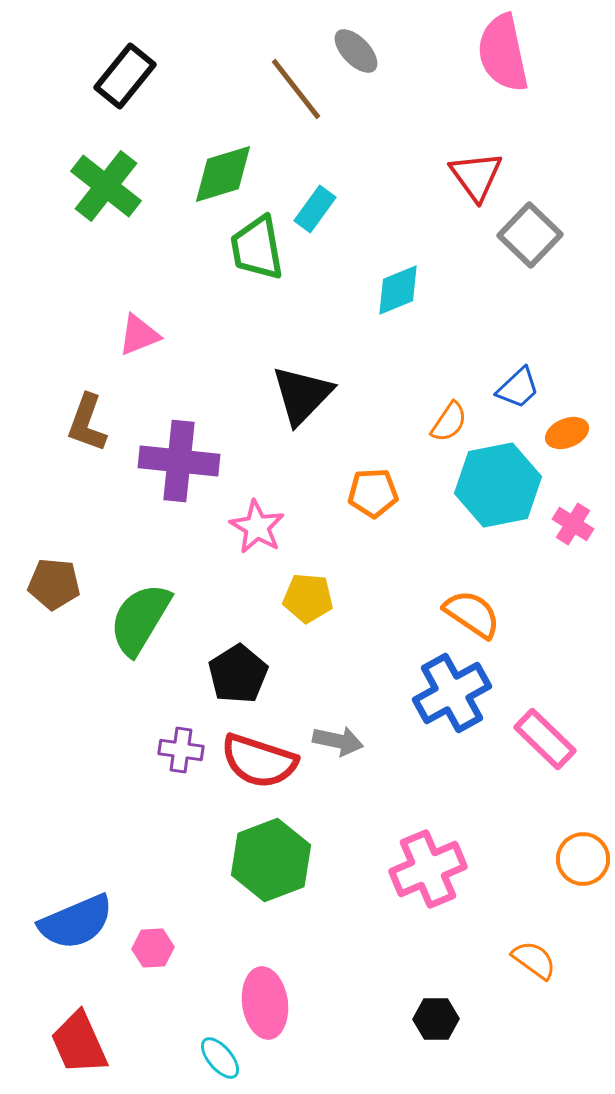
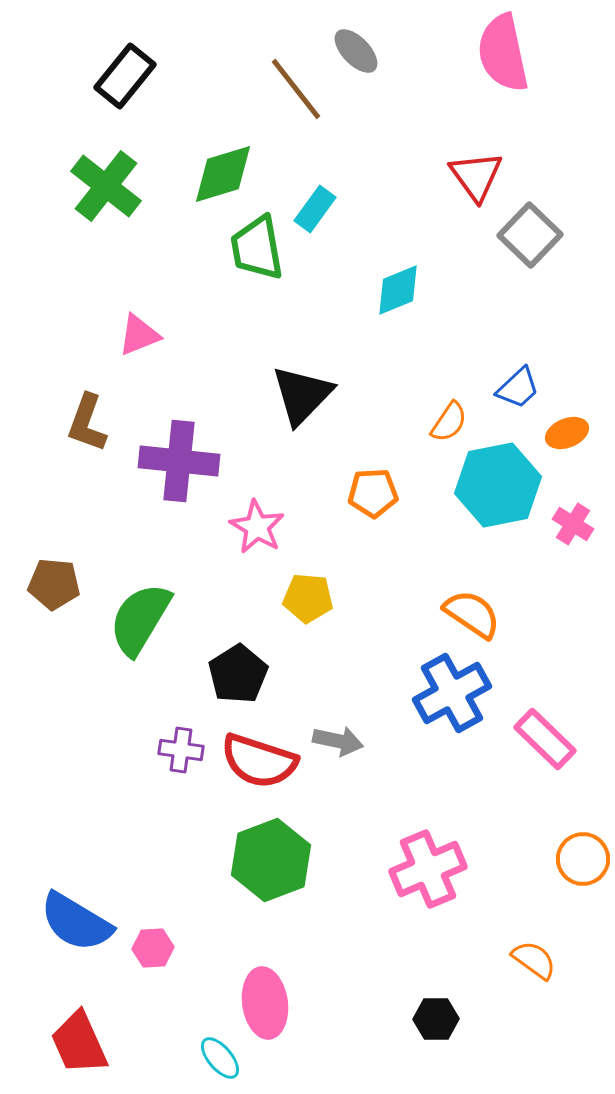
blue semicircle at (76, 922): rotated 54 degrees clockwise
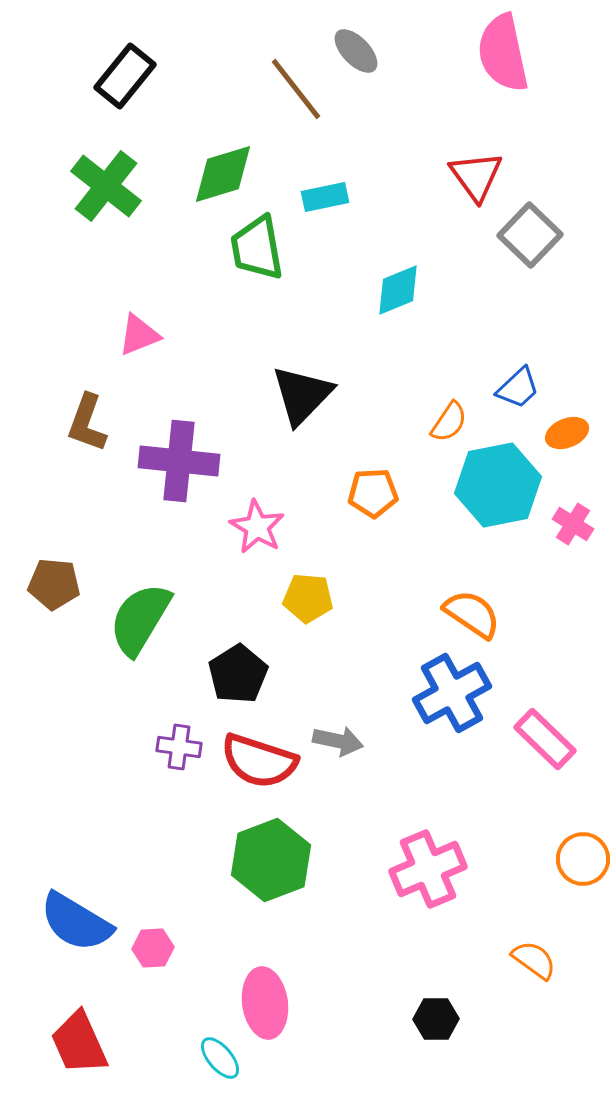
cyan rectangle at (315, 209): moved 10 px right, 12 px up; rotated 42 degrees clockwise
purple cross at (181, 750): moved 2 px left, 3 px up
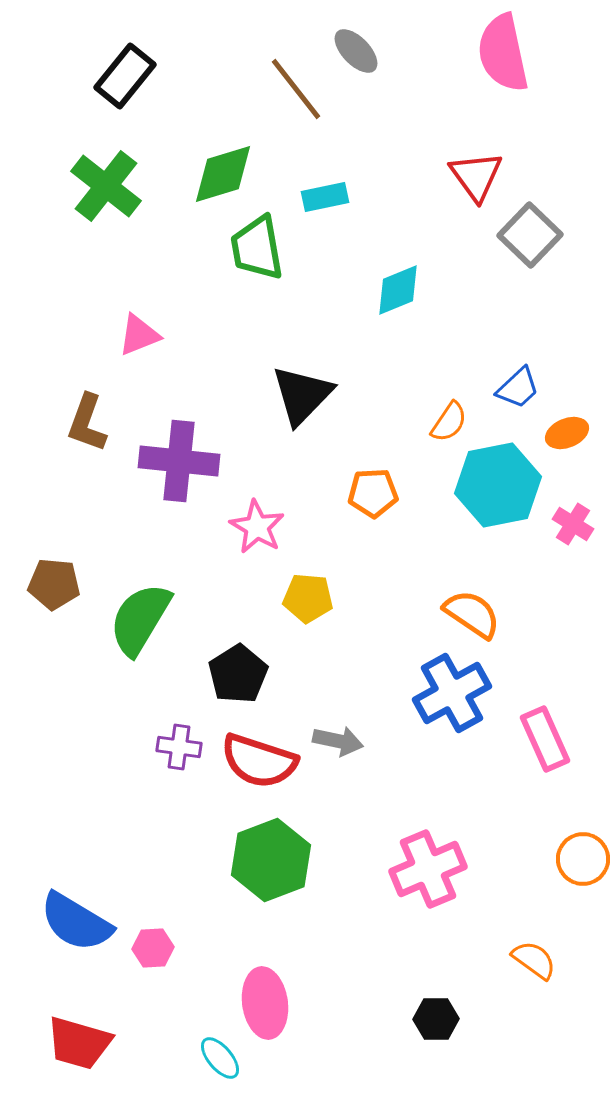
pink rectangle at (545, 739): rotated 22 degrees clockwise
red trapezoid at (79, 1043): rotated 50 degrees counterclockwise
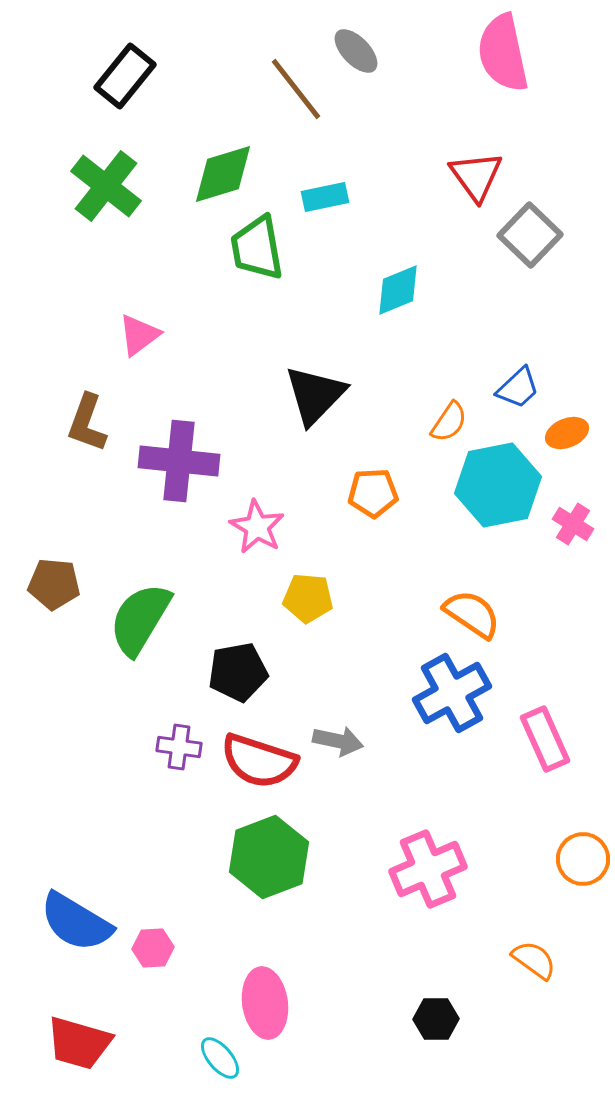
pink triangle at (139, 335): rotated 15 degrees counterclockwise
black triangle at (302, 395): moved 13 px right
black pentagon at (238, 674): moved 2 px up; rotated 22 degrees clockwise
green hexagon at (271, 860): moved 2 px left, 3 px up
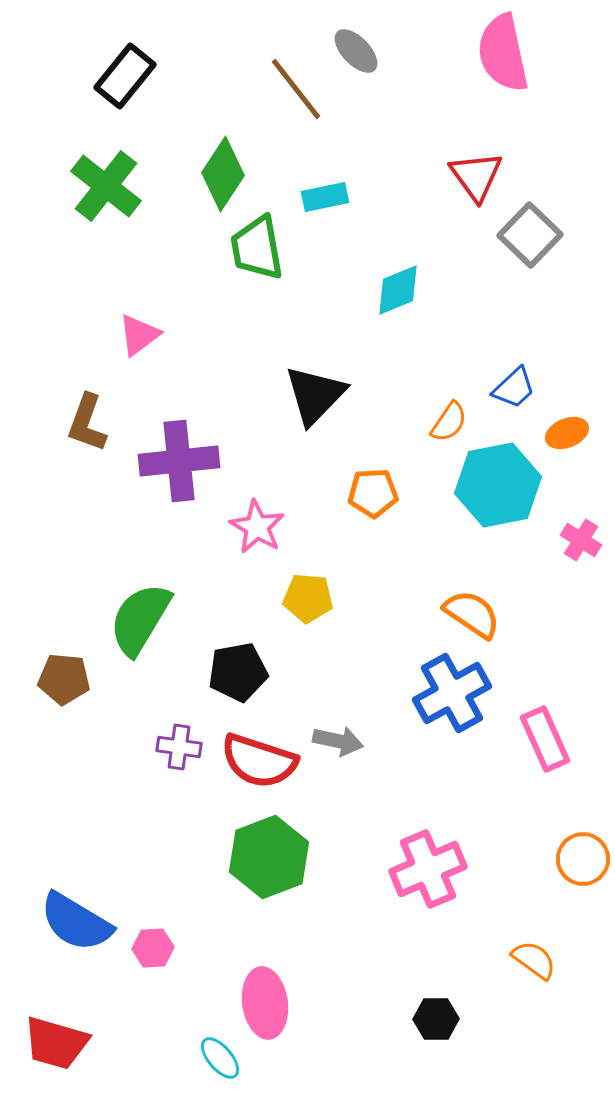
green diamond at (223, 174): rotated 40 degrees counterclockwise
blue trapezoid at (518, 388): moved 4 px left
purple cross at (179, 461): rotated 12 degrees counterclockwise
pink cross at (573, 524): moved 8 px right, 16 px down
brown pentagon at (54, 584): moved 10 px right, 95 px down
red trapezoid at (79, 1043): moved 23 px left
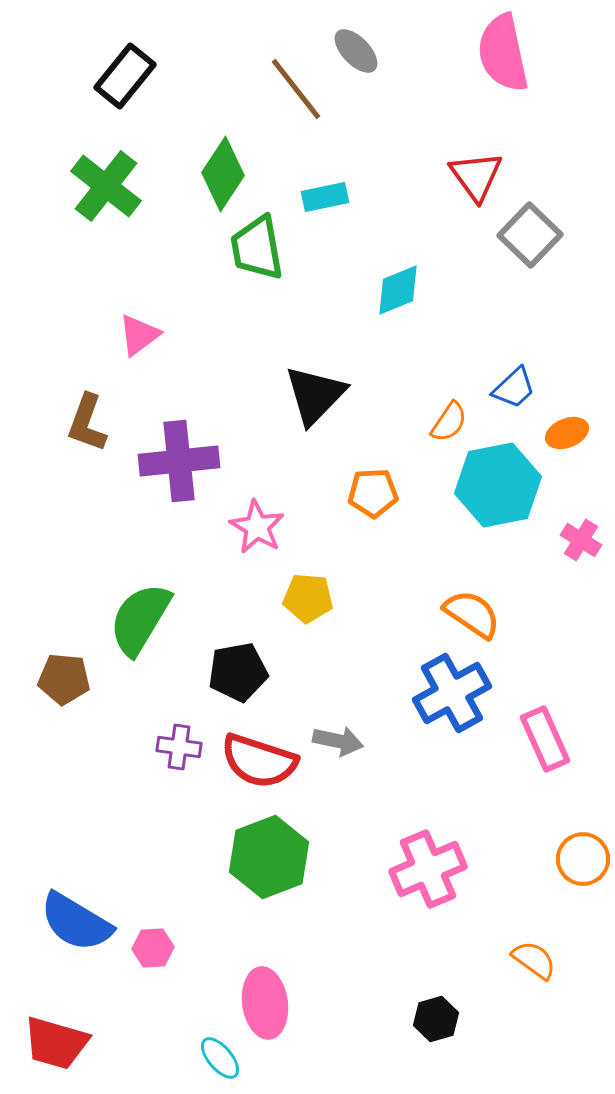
black hexagon at (436, 1019): rotated 15 degrees counterclockwise
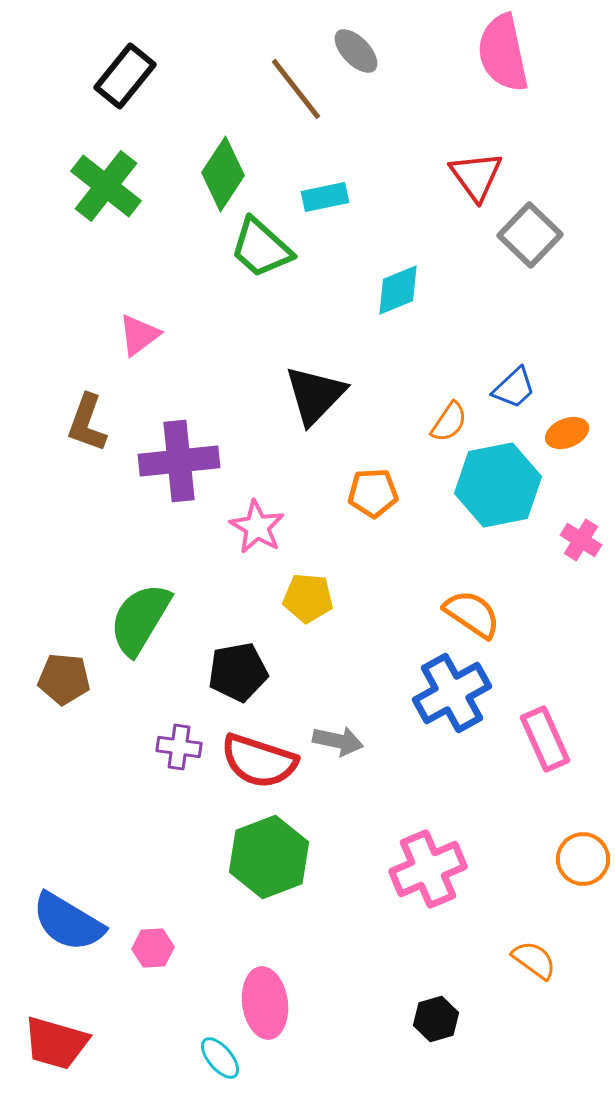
green trapezoid at (257, 248): moved 4 px right; rotated 38 degrees counterclockwise
blue semicircle at (76, 922): moved 8 px left
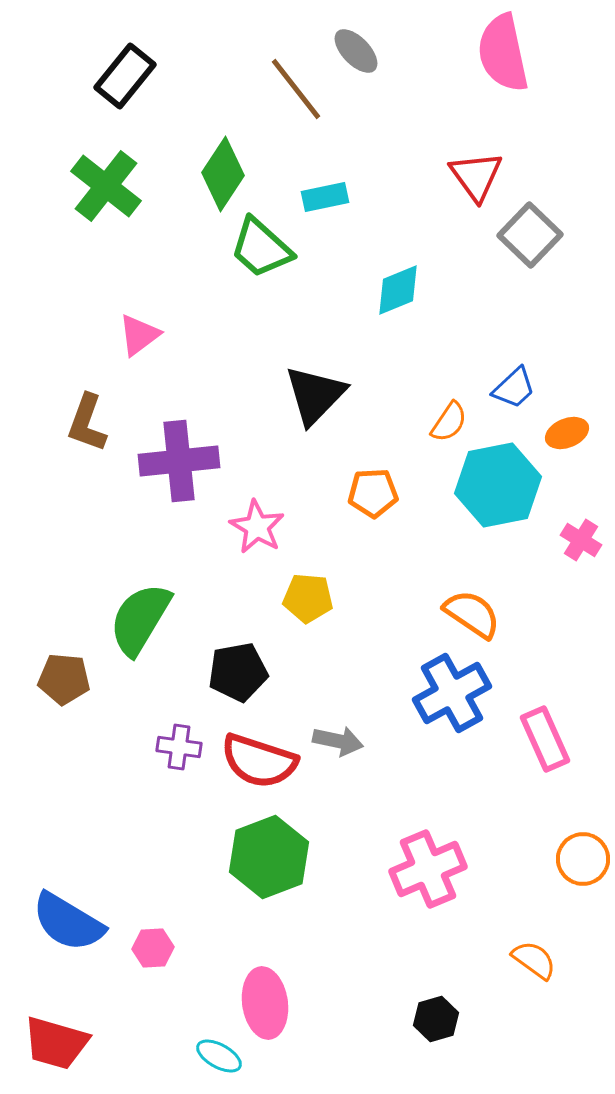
cyan ellipse at (220, 1058): moved 1 px left, 2 px up; rotated 21 degrees counterclockwise
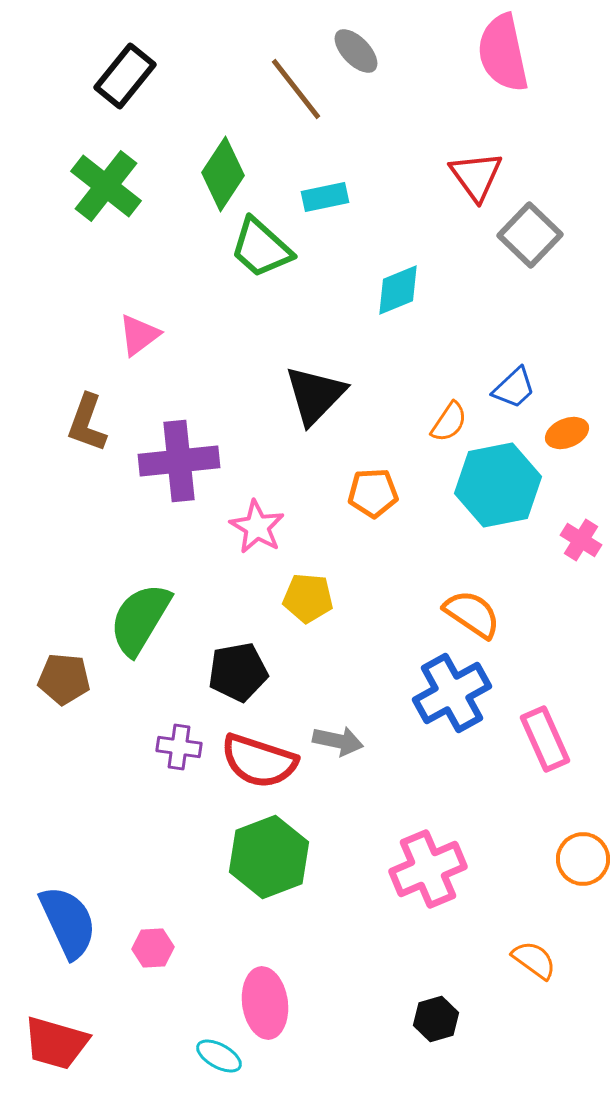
blue semicircle at (68, 922): rotated 146 degrees counterclockwise
